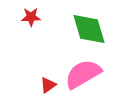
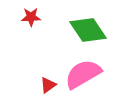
green diamond: moved 1 px left, 1 px down; rotated 18 degrees counterclockwise
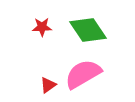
red star: moved 11 px right, 10 px down
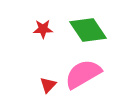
red star: moved 1 px right, 2 px down
red triangle: rotated 12 degrees counterclockwise
